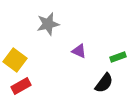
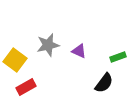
gray star: moved 21 px down
red rectangle: moved 5 px right, 1 px down
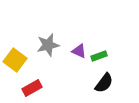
green rectangle: moved 19 px left, 1 px up
red rectangle: moved 6 px right, 1 px down
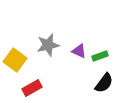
green rectangle: moved 1 px right
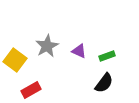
gray star: moved 1 px left, 1 px down; rotated 15 degrees counterclockwise
green rectangle: moved 7 px right
red rectangle: moved 1 px left, 2 px down
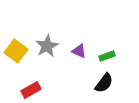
yellow square: moved 1 px right, 9 px up
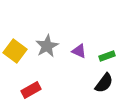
yellow square: moved 1 px left
